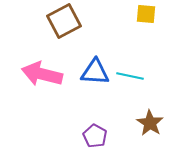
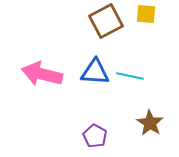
brown square: moved 42 px right
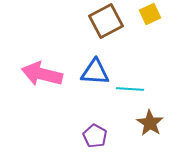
yellow square: moved 4 px right; rotated 30 degrees counterclockwise
cyan line: moved 13 px down; rotated 8 degrees counterclockwise
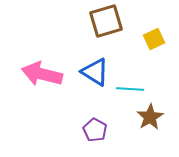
yellow square: moved 4 px right, 25 px down
brown square: rotated 12 degrees clockwise
blue triangle: rotated 28 degrees clockwise
brown star: moved 6 px up; rotated 8 degrees clockwise
purple pentagon: moved 6 px up
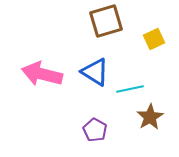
cyan line: rotated 16 degrees counterclockwise
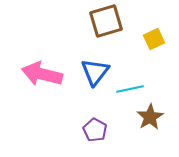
blue triangle: rotated 36 degrees clockwise
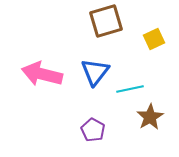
purple pentagon: moved 2 px left
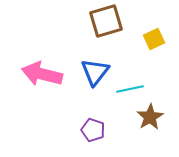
purple pentagon: rotated 10 degrees counterclockwise
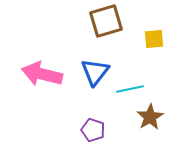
yellow square: rotated 20 degrees clockwise
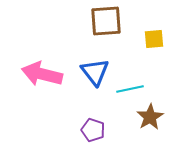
brown square: rotated 12 degrees clockwise
blue triangle: rotated 16 degrees counterclockwise
